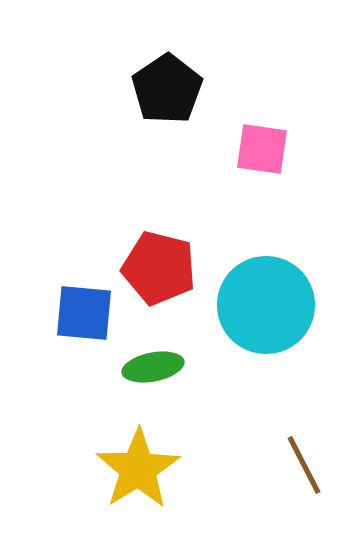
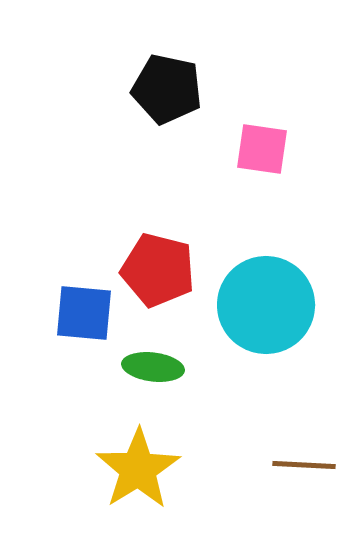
black pentagon: rotated 26 degrees counterclockwise
red pentagon: moved 1 px left, 2 px down
green ellipse: rotated 18 degrees clockwise
brown line: rotated 60 degrees counterclockwise
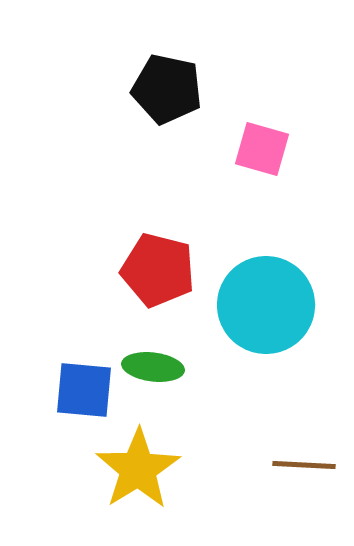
pink square: rotated 8 degrees clockwise
blue square: moved 77 px down
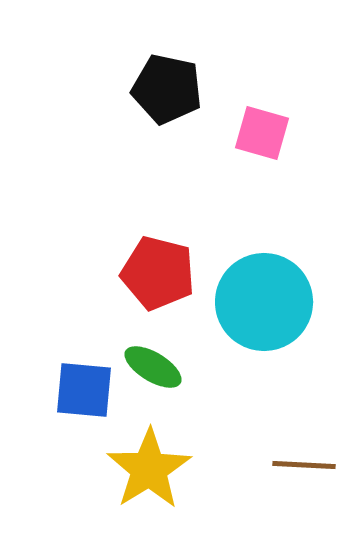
pink square: moved 16 px up
red pentagon: moved 3 px down
cyan circle: moved 2 px left, 3 px up
green ellipse: rotated 24 degrees clockwise
yellow star: moved 11 px right
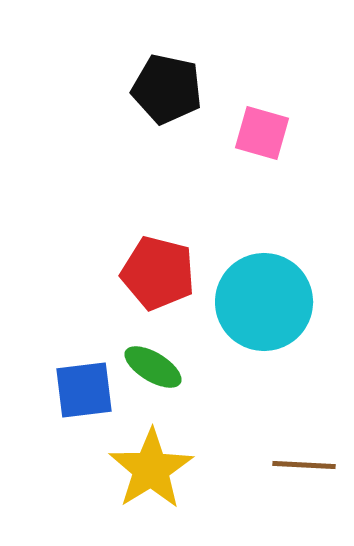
blue square: rotated 12 degrees counterclockwise
yellow star: moved 2 px right
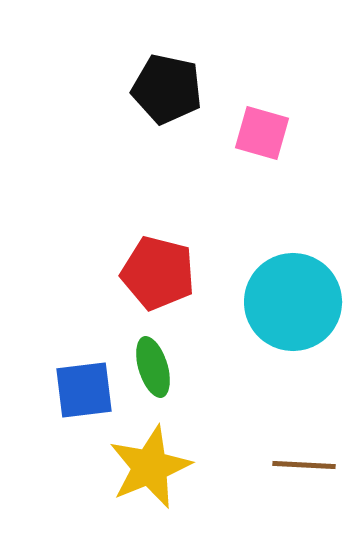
cyan circle: moved 29 px right
green ellipse: rotated 42 degrees clockwise
yellow star: moved 1 px left, 2 px up; rotated 10 degrees clockwise
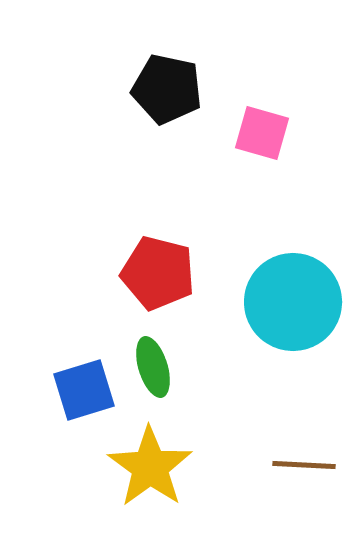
blue square: rotated 10 degrees counterclockwise
yellow star: rotated 14 degrees counterclockwise
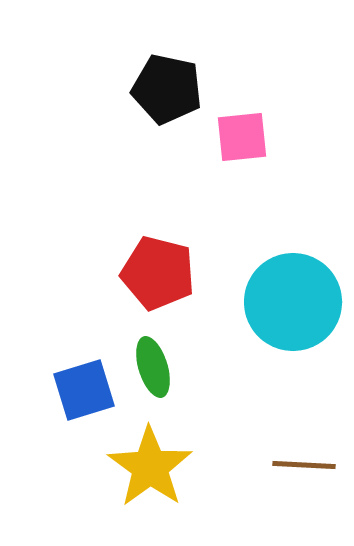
pink square: moved 20 px left, 4 px down; rotated 22 degrees counterclockwise
